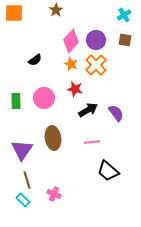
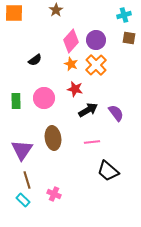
cyan cross: rotated 16 degrees clockwise
brown square: moved 4 px right, 2 px up
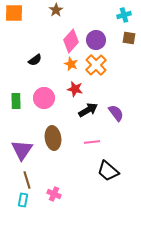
cyan rectangle: rotated 56 degrees clockwise
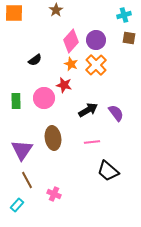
red star: moved 11 px left, 4 px up
brown line: rotated 12 degrees counterclockwise
cyan rectangle: moved 6 px left, 5 px down; rotated 32 degrees clockwise
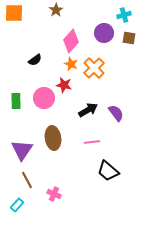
purple circle: moved 8 px right, 7 px up
orange cross: moved 2 px left, 3 px down
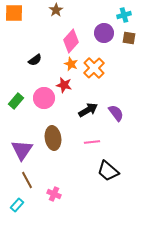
green rectangle: rotated 42 degrees clockwise
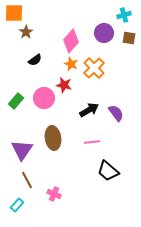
brown star: moved 30 px left, 22 px down
black arrow: moved 1 px right
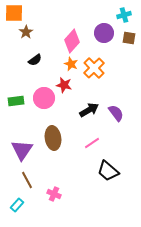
pink diamond: moved 1 px right
green rectangle: rotated 42 degrees clockwise
pink line: moved 1 px down; rotated 28 degrees counterclockwise
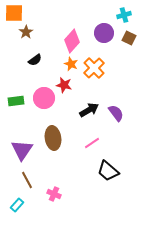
brown square: rotated 16 degrees clockwise
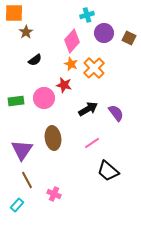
cyan cross: moved 37 px left
black arrow: moved 1 px left, 1 px up
